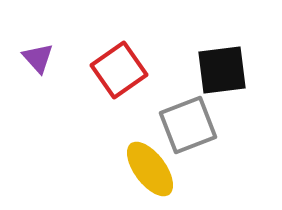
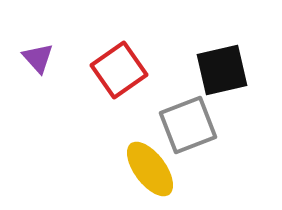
black square: rotated 6 degrees counterclockwise
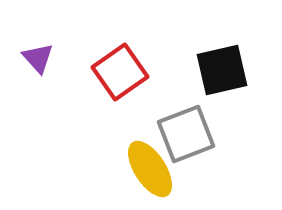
red square: moved 1 px right, 2 px down
gray square: moved 2 px left, 9 px down
yellow ellipse: rotated 4 degrees clockwise
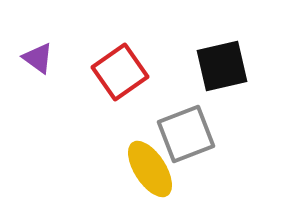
purple triangle: rotated 12 degrees counterclockwise
black square: moved 4 px up
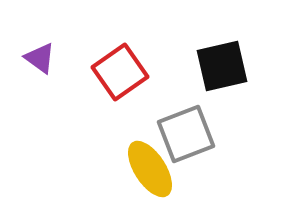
purple triangle: moved 2 px right
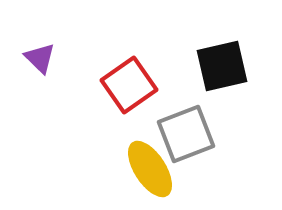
purple triangle: rotated 8 degrees clockwise
red square: moved 9 px right, 13 px down
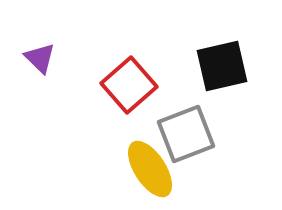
red square: rotated 6 degrees counterclockwise
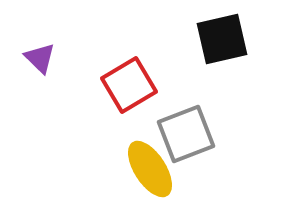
black square: moved 27 px up
red square: rotated 10 degrees clockwise
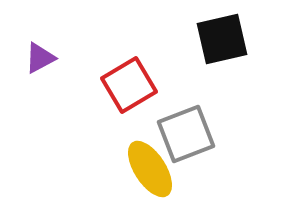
purple triangle: rotated 48 degrees clockwise
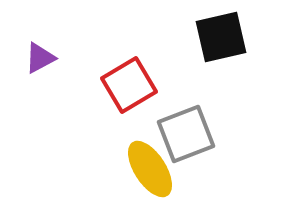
black square: moved 1 px left, 2 px up
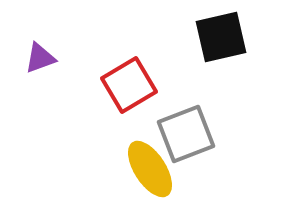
purple triangle: rotated 8 degrees clockwise
